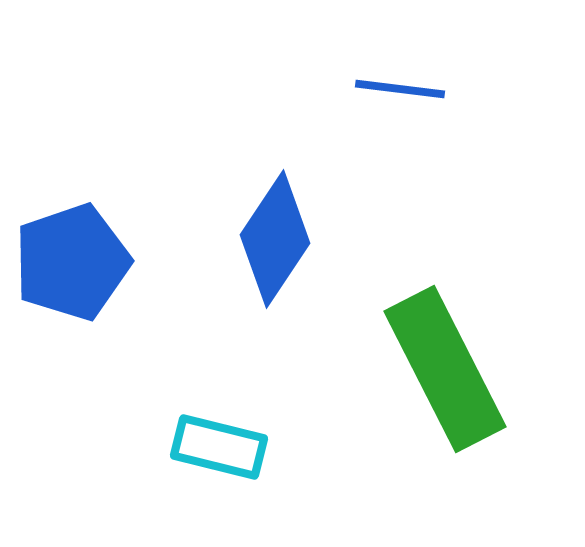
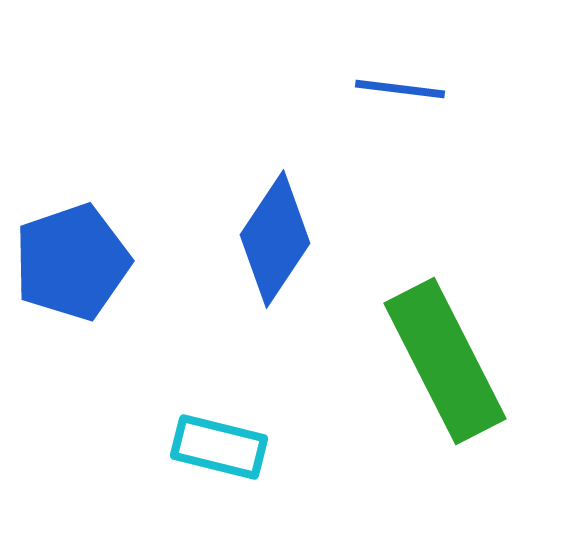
green rectangle: moved 8 px up
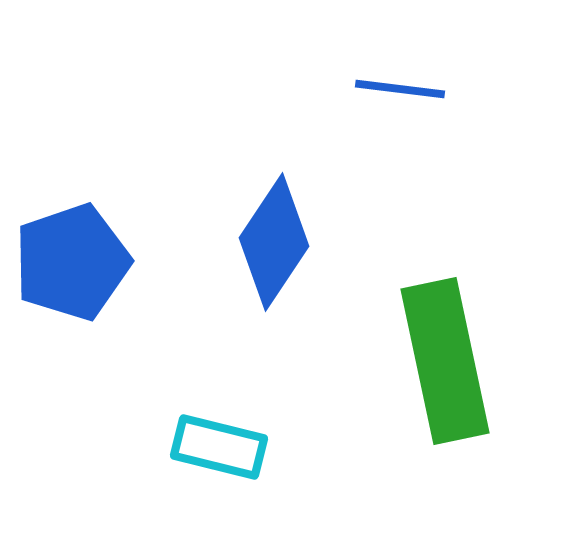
blue diamond: moved 1 px left, 3 px down
green rectangle: rotated 15 degrees clockwise
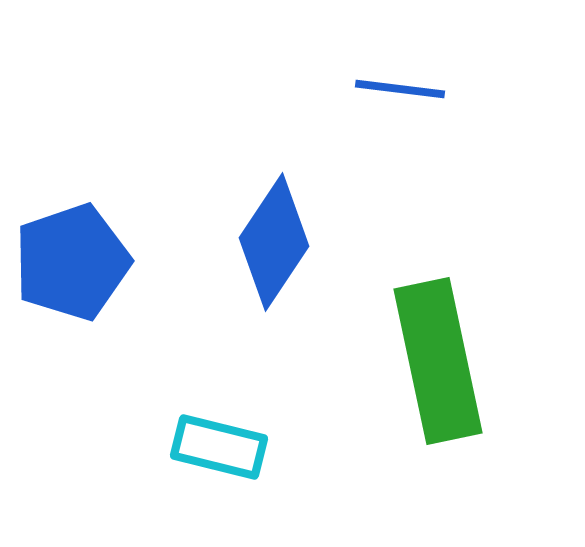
green rectangle: moved 7 px left
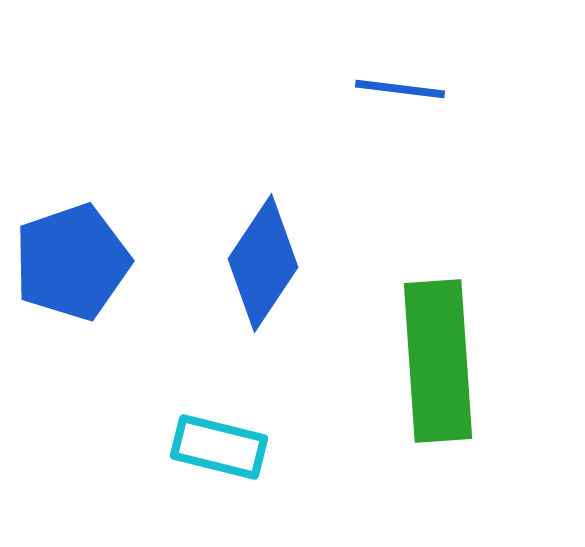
blue diamond: moved 11 px left, 21 px down
green rectangle: rotated 8 degrees clockwise
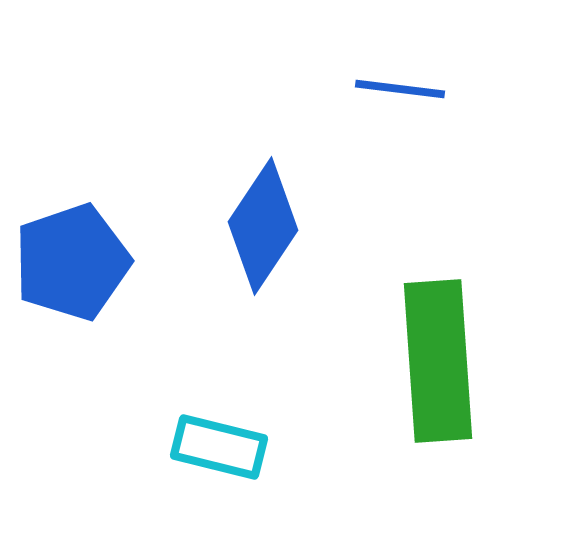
blue diamond: moved 37 px up
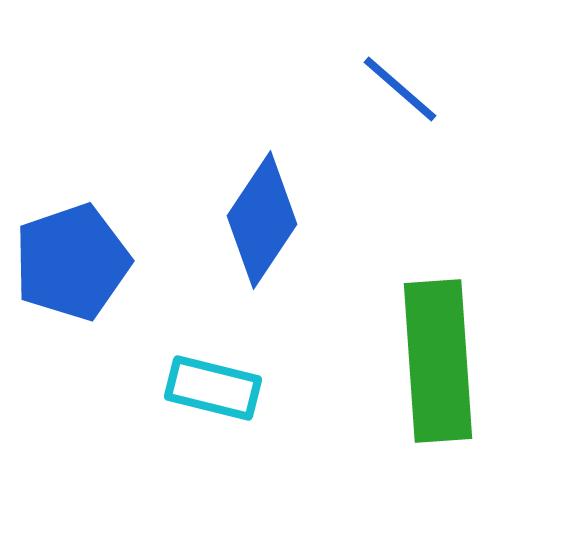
blue line: rotated 34 degrees clockwise
blue diamond: moved 1 px left, 6 px up
cyan rectangle: moved 6 px left, 59 px up
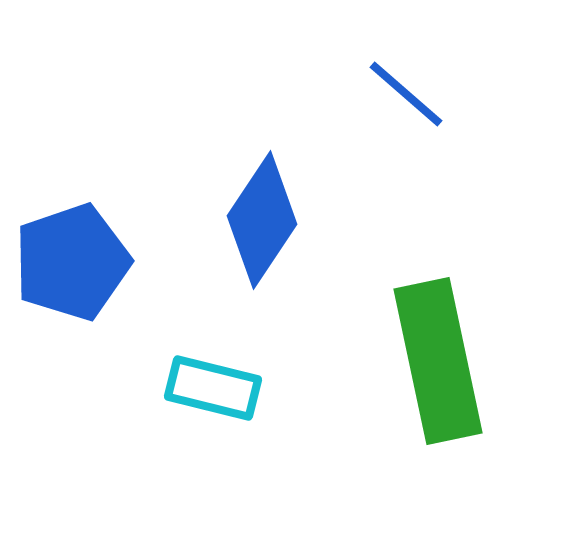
blue line: moved 6 px right, 5 px down
green rectangle: rotated 8 degrees counterclockwise
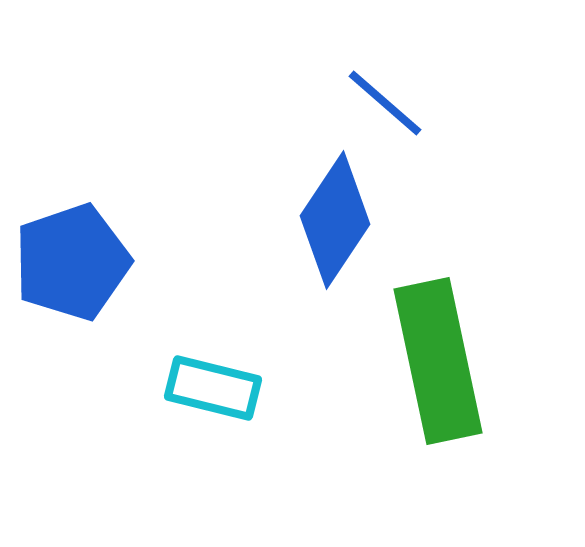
blue line: moved 21 px left, 9 px down
blue diamond: moved 73 px right
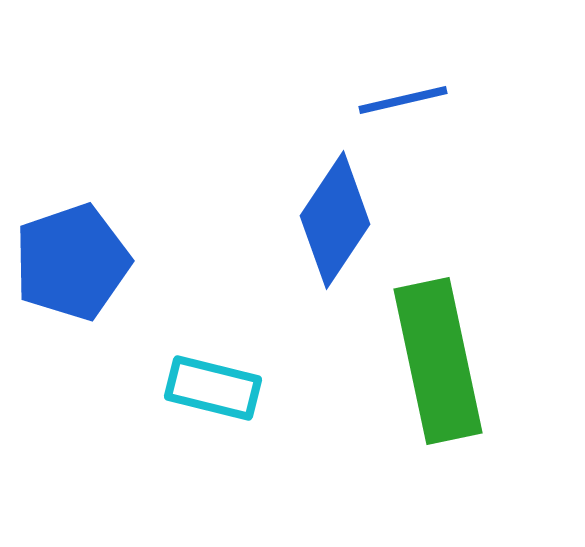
blue line: moved 18 px right, 3 px up; rotated 54 degrees counterclockwise
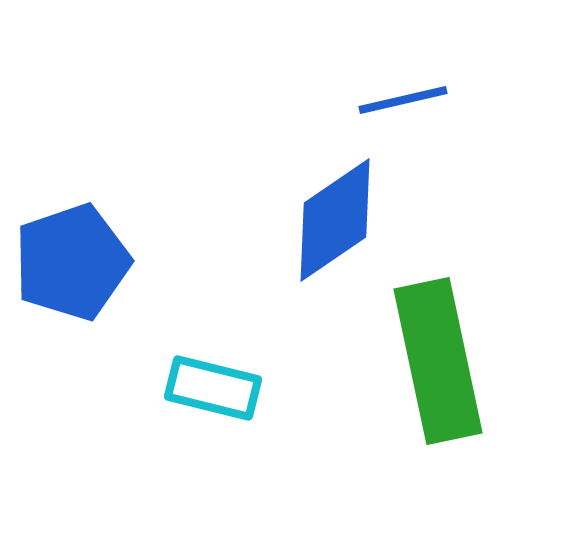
blue diamond: rotated 22 degrees clockwise
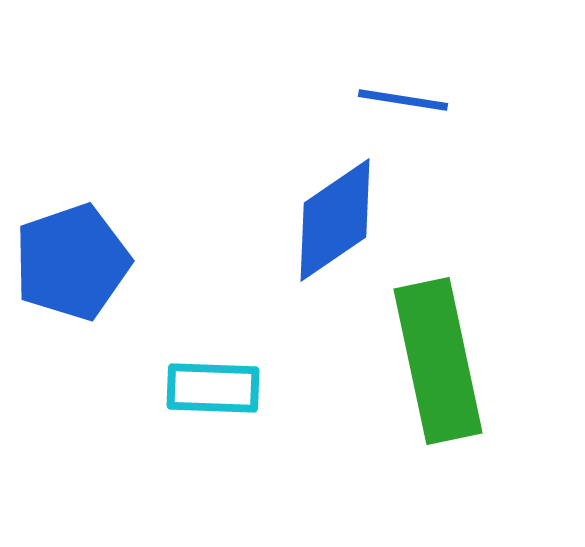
blue line: rotated 22 degrees clockwise
cyan rectangle: rotated 12 degrees counterclockwise
